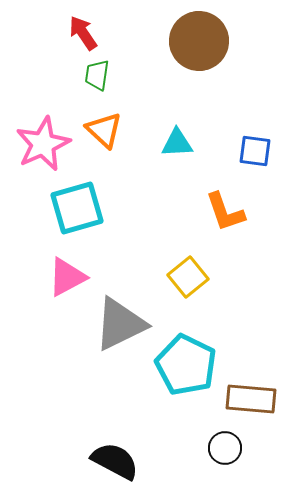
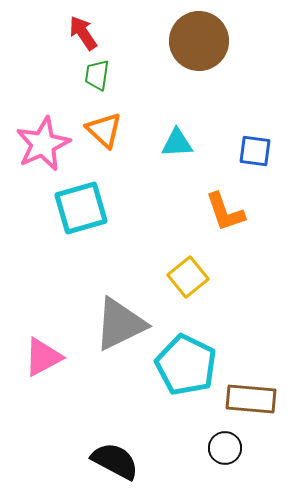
cyan square: moved 4 px right
pink triangle: moved 24 px left, 80 px down
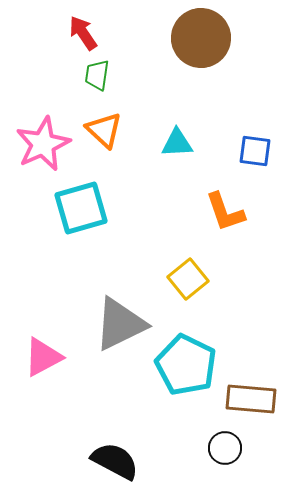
brown circle: moved 2 px right, 3 px up
yellow square: moved 2 px down
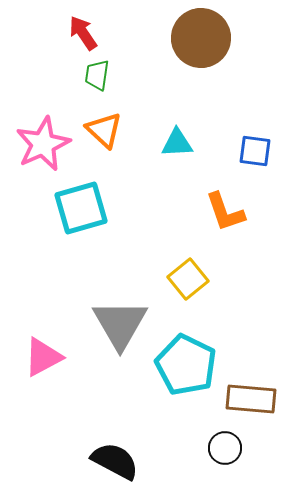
gray triangle: rotated 34 degrees counterclockwise
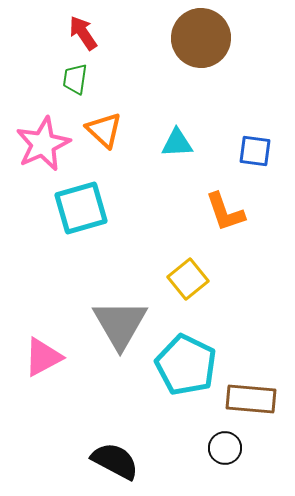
green trapezoid: moved 22 px left, 4 px down
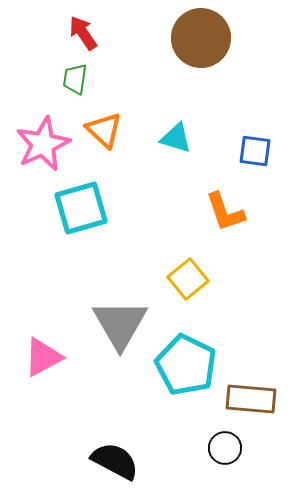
cyan triangle: moved 1 px left, 5 px up; rotated 20 degrees clockwise
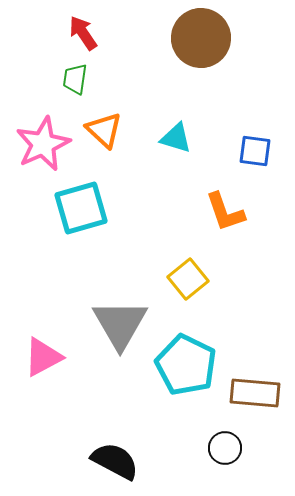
brown rectangle: moved 4 px right, 6 px up
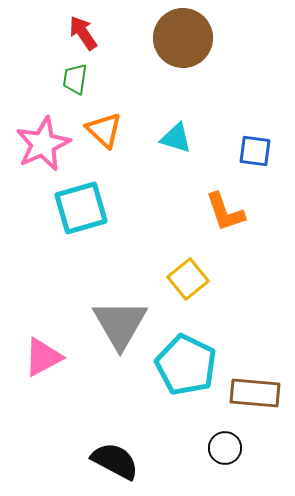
brown circle: moved 18 px left
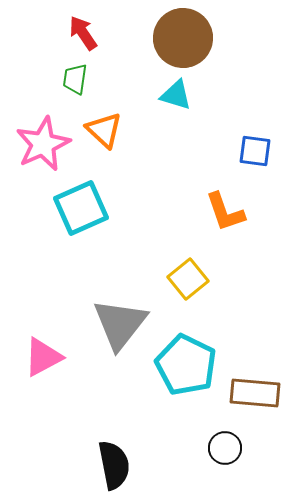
cyan triangle: moved 43 px up
cyan square: rotated 8 degrees counterclockwise
gray triangle: rotated 8 degrees clockwise
black semicircle: moved 1 px left, 4 px down; rotated 51 degrees clockwise
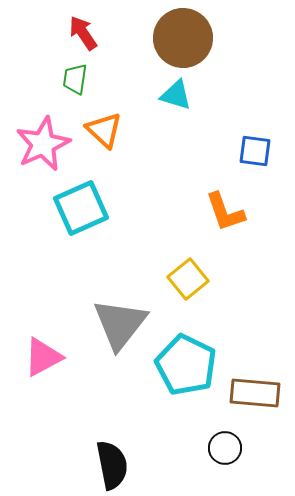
black semicircle: moved 2 px left
